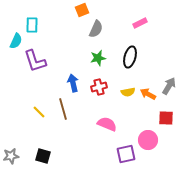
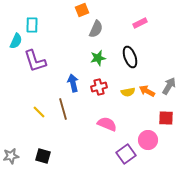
black ellipse: rotated 35 degrees counterclockwise
orange arrow: moved 1 px left, 3 px up
purple square: rotated 24 degrees counterclockwise
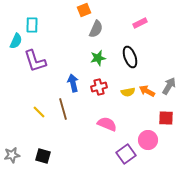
orange square: moved 2 px right
gray star: moved 1 px right, 1 px up
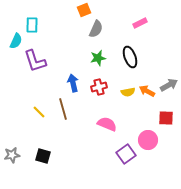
gray arrow: moved 1 px up; rotated 30 degrees clockwise
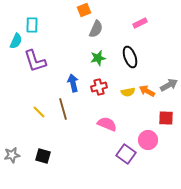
purple square: rotated 18 degrees counterclockwise
